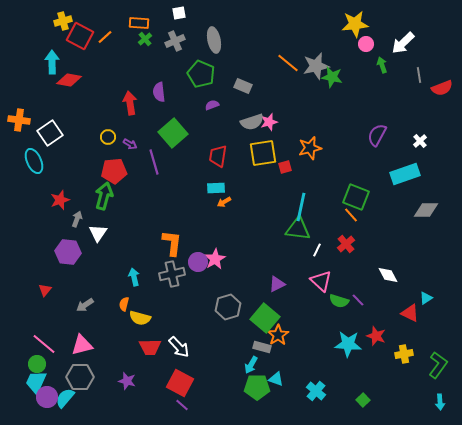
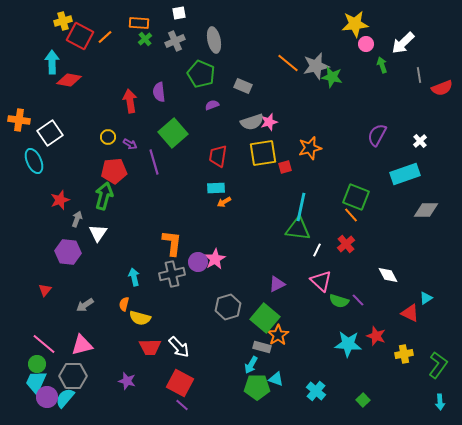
red arrow at (130, 103): moved 2 px up
gray hexagon at (80, 377): moved 7 px left, 1 px up
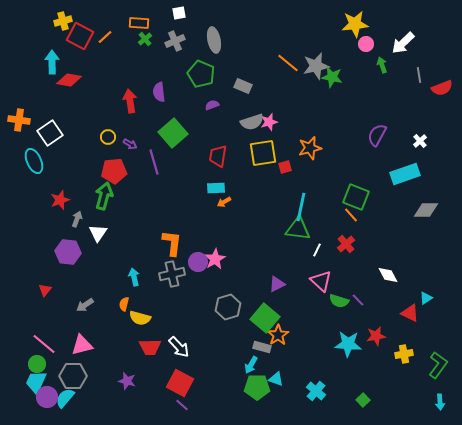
red star at (376, 336): rotated 30 degrees counterclockwise
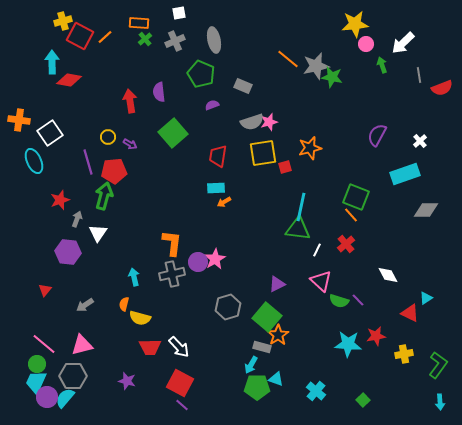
orange line at (288, 63): moved 4 px up
purple line at (154, 162): moved 66 px left
green square at (265, 318): moved 2 px right, 1 px up
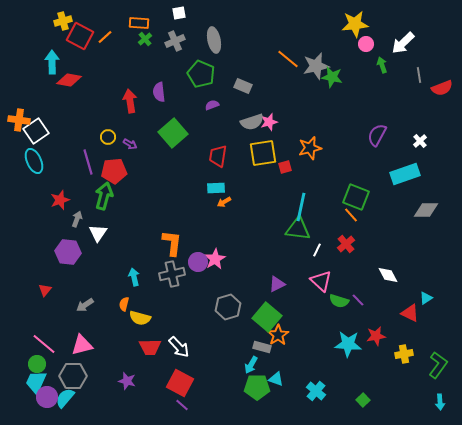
white square at (50, 133): moved 14 px left, 2 px up
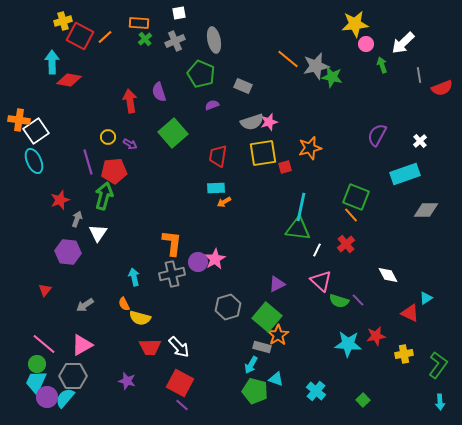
purple semicircle at (159, 92): rotated 12 degrees counterclockwise
orange semicircle at (124, 304): rotated 40 degrees counterclockwise
pink triangle at (82, 345): rotated 15 degrees counterclockwise
green pentagon at (257, 387): moved 2 px left, 4 px down; rotated 15 degrees clockwise
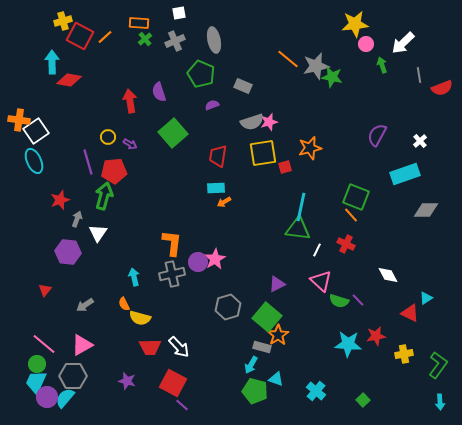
red cross at (346, 244): rotated 24 degrees counterclockwise
red square at (180, 383): moved 7 px left
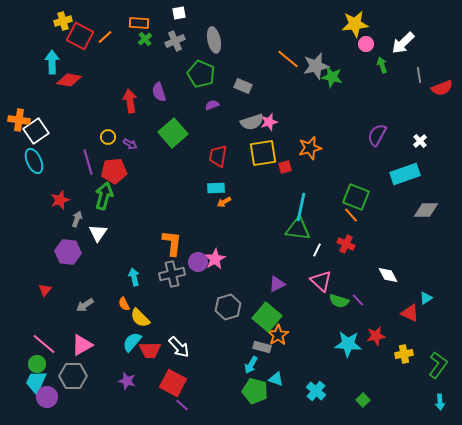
yellow semicircle at (140, 318): rotated 30 degrees clockwise
red trapezoid at (150, 347): moved 3 px down
cyan semicircle at (65, 398): moved 67 px right, 56 px up
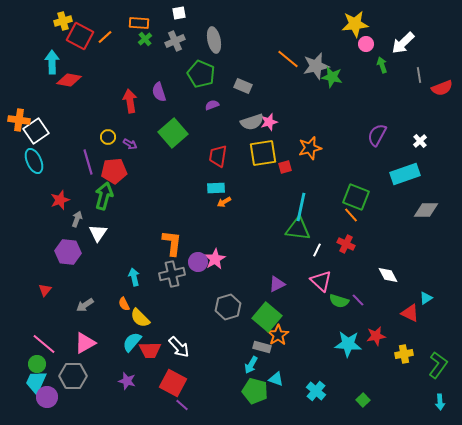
pink triangle at (82, 345): moved 3 px right, 2 px up
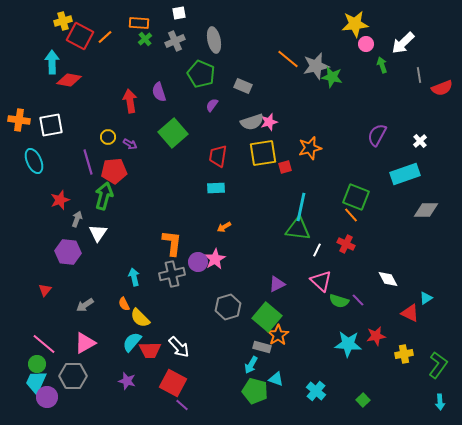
purple semicircle at (212, 105): rotated 32 degrees counterclockwise
white square at (36, 131): moved 15 px right, 6 px up; rotated 25 degrees clockwise
orange arrow at (224, 202): moved 25 px down
white diamond at (388, 275): moved 4 px down
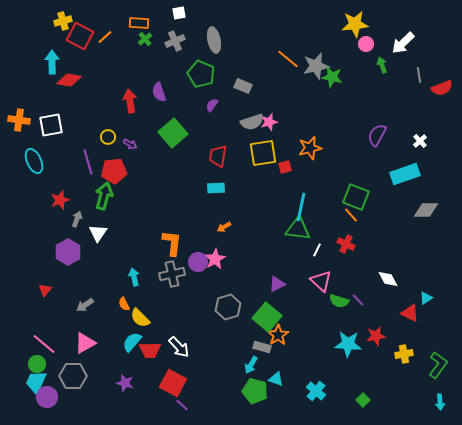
purple hexagon at (68, 252): rotated 25 degrees clockwise
purple star at (127, 381): moved 2 px left, 2 px down
